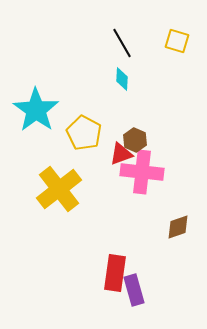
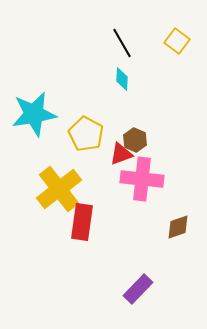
yellow square: rotated 20 degrees clockwise
cyan star: moved 2 px left, 4 px down; rotated 27 degrees clockwise
yellow pentagon: moved 2 px right, 1 px down
pink cross: moved 7 px down
red rectangle: moved 33 px left, 51 px up
purple rectangle: moved 4 px right, 1 px up; rotated 60 degrees clockwise
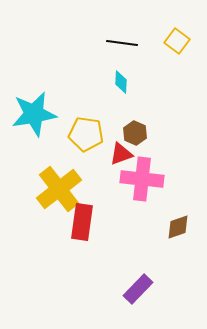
black line: rotated 52 degrees counterclockwise
cyan diamond: moved 1 px left, 3 px down
yellow pentagon: rotated 20 degrees counterclockwise
brown hexagon: moved 7 px up
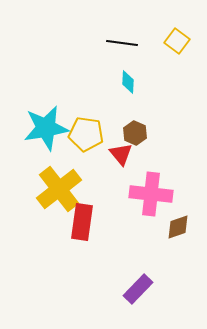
cyan diamond: moved 7 px right
cyan star: moved 12 px right, 14 px down
red triangle: rotated 50 degrees counterclockwise
pink cross: moved 9 px right, 15 px down
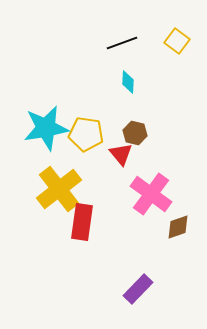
black line: rotated 28 degrees counterclockwise
brown hexagon: rotated 10 degrees counterclockwise
pink cross: rotated 30 degrees clockwise
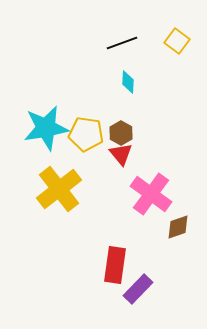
brown hexagon: moved 14 px left; rotated 15 degrees clockwise
red rectangle: moved 33 px right, 43 px down
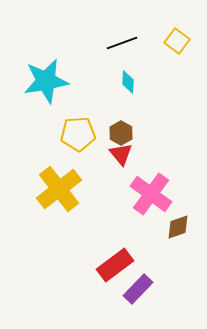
cyan star: moved 47 px up
yellow pentagon: moved 8 px left; rotated 12 degrees counterclockwise
red rectangle: rotated 45 degrees clockwise
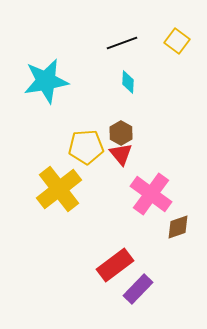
yellow pentagon: moved 8 px right, 13 px down
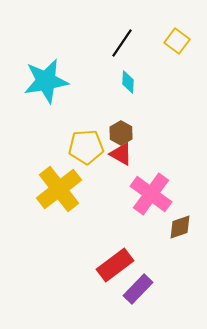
black line: rotated 36 degrees counterclockwise
red triangle: rotated 20 degrees counterclockwise
brown diamond: moved 2 px right
